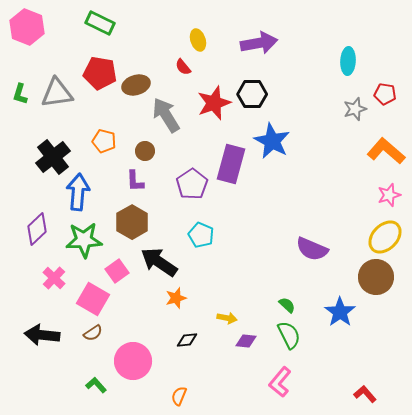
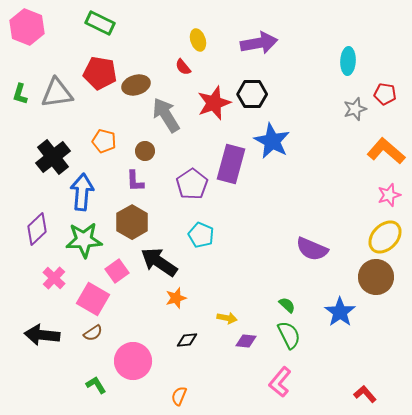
blue arrow at (78, 192): moved 4 px right
green L-shape at (96, 385): rotated 10 degrees clockwise
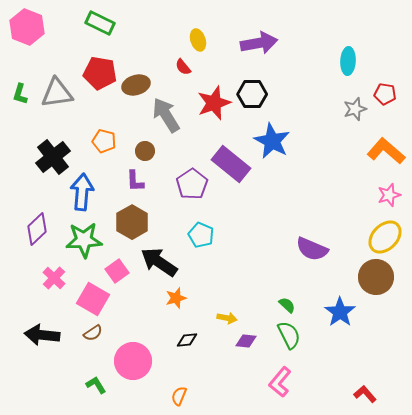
purple rectangle at (231, 164): rotated 66 degrees counterclockwise
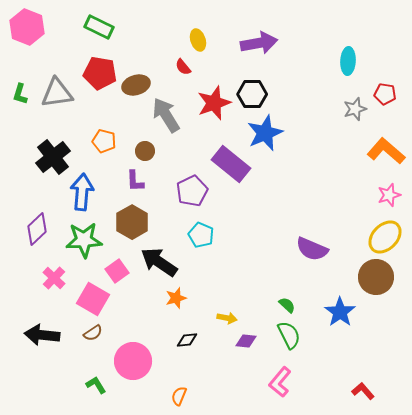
green rectangle at (100, 23): moved 1 px left, 4 px down
blue star at (272, 141): moved 7 px left, 8 px up; rotated 21 degrees clockwise
purple pentagon at (192, 184): moved 7 px down; rotated 8 degrees clockwise
red L-shape at (365, 394): moved 2 px left, 3 px up
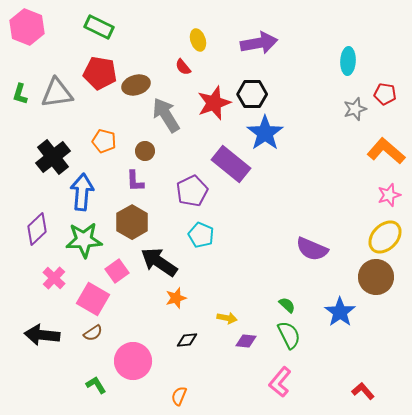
blue star at (265, 133): rotated 12 degrees counterclockwise
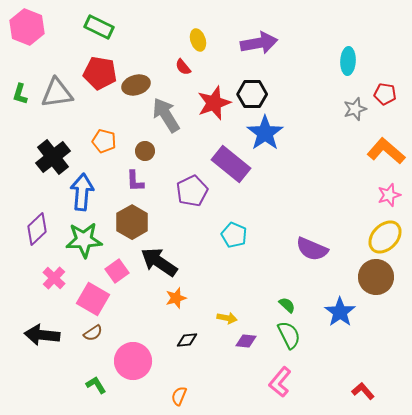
cyan pentagon at (201, 235): moved 33 px right
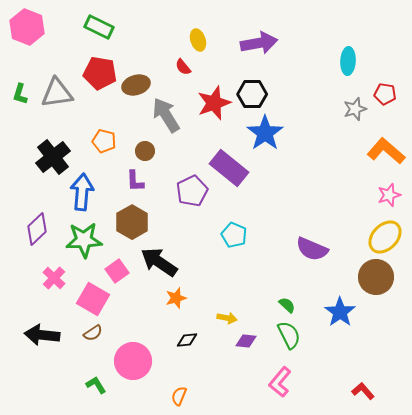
purple rectangle at (231, 164): moved 2 px left, 4 px down
